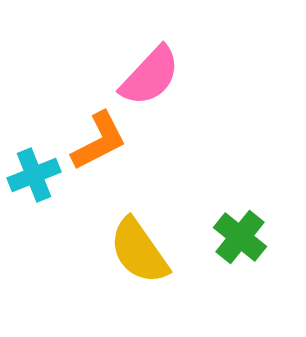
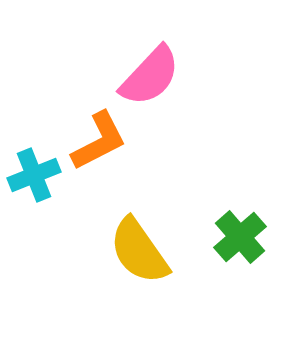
green cross: rotated 10 degrees clockwise
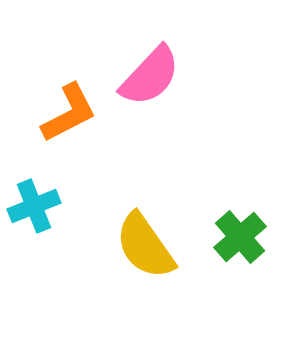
orange L-shape: moved 30 px left, 28 px up
cyan cross: moved 31 px down
yellow semicircle: moved 6 px right, 5 px up
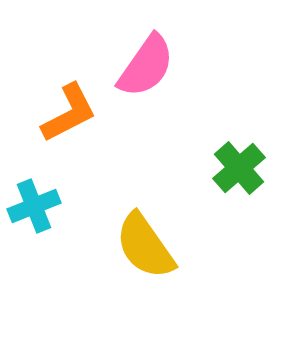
pink semicircle: moved 4 px left, 10 px up; rotated 8 degrees counterclockwise
green cross: moved 1 px left, 69 px up
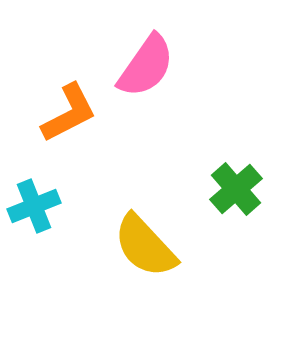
green cross: moved 3 px left, 21 px down
yellow semicircle: rotated 8 degrees counterclockwise
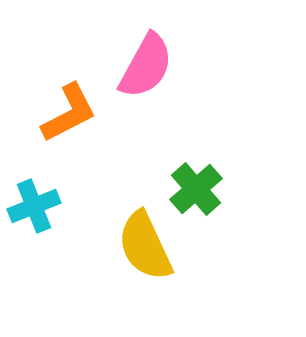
pink semicircle: rotated 6 degrees counterclockwise
green cross: moved 40 px left
yellow semicircle: rotated 18 degrees clockwise
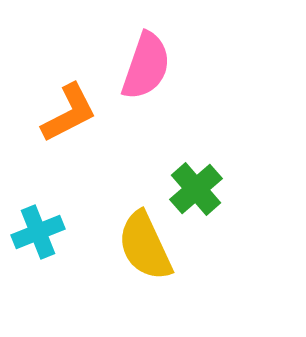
pink semicircle: rotated 10 degrees counterclockwise
cyan cross: moved 4 px right, 26 px down
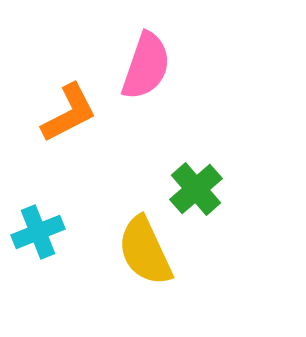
yellow semicircle: moved 5 px down
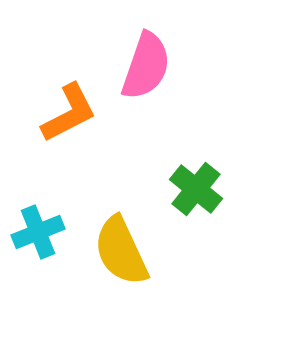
green cross: rotated 10 degrees counterclockwise
yellow semicircle: moved 24 px left
